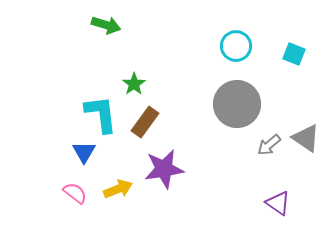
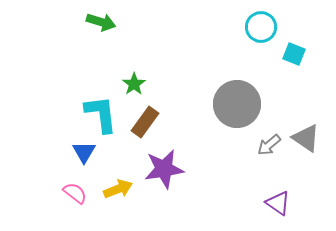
green arrow: moved 5 px left, 3 px up
cyan circle: moved 25 px right, 19 px up
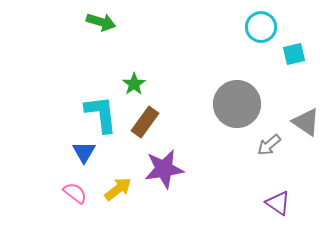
cyan square: rotated 35 degrees counterclockwise
gray triangle: moved 16 px up
yellow arrow: rotated 16 degrees counterclockwise
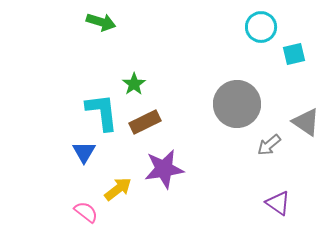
cyan L-shape: moved 1 px right, 2 px up
brown rectangle: rotated 28 degrees clockwise
pink semicircle: moved 11 px right, 19 px down
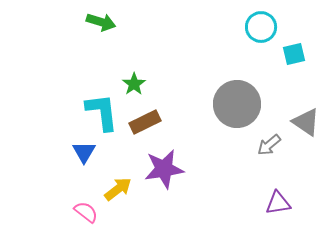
purple triangle: rotated 44 degrees counterclockwise
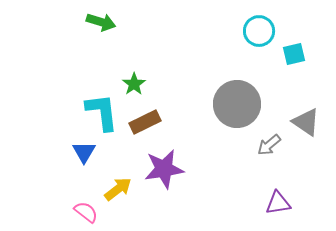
cyan circle: moved 2 px left, 4 px down
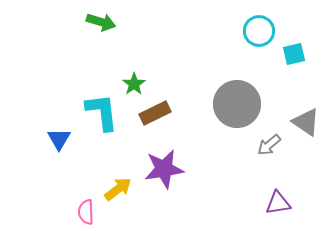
brown rectangle: moved 10 px right, 9 px up
blue triangle: moved 25 px left, 13 px up
pink semicircle: rotated 130 degrees counterclockwise
